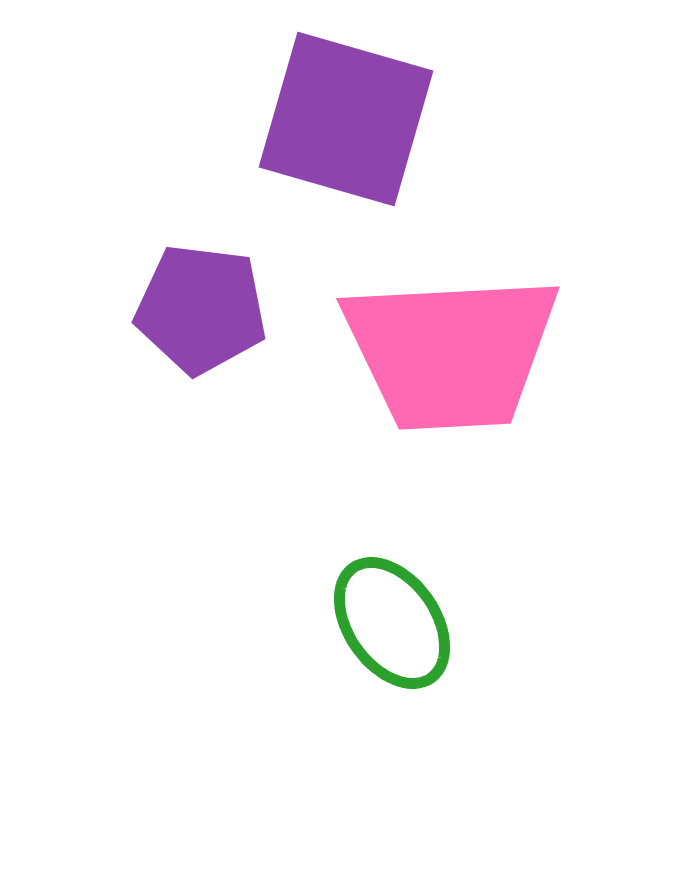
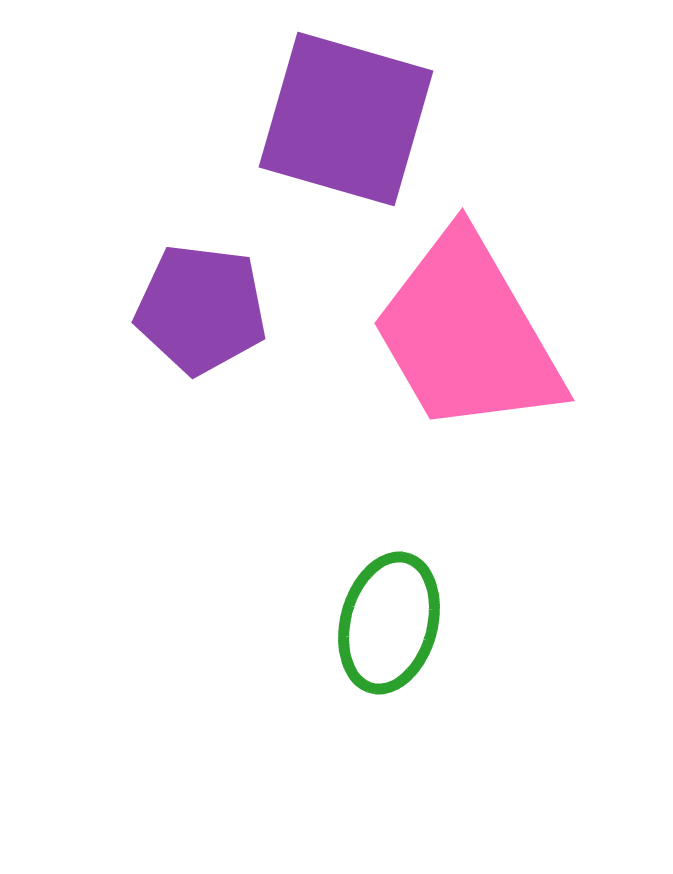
pink trapezoid: moved 16 px right, 18 px up; rotated 63 degrees clockwise
green ellipse: moved 3 px left; rotated 50 degrees clockwise
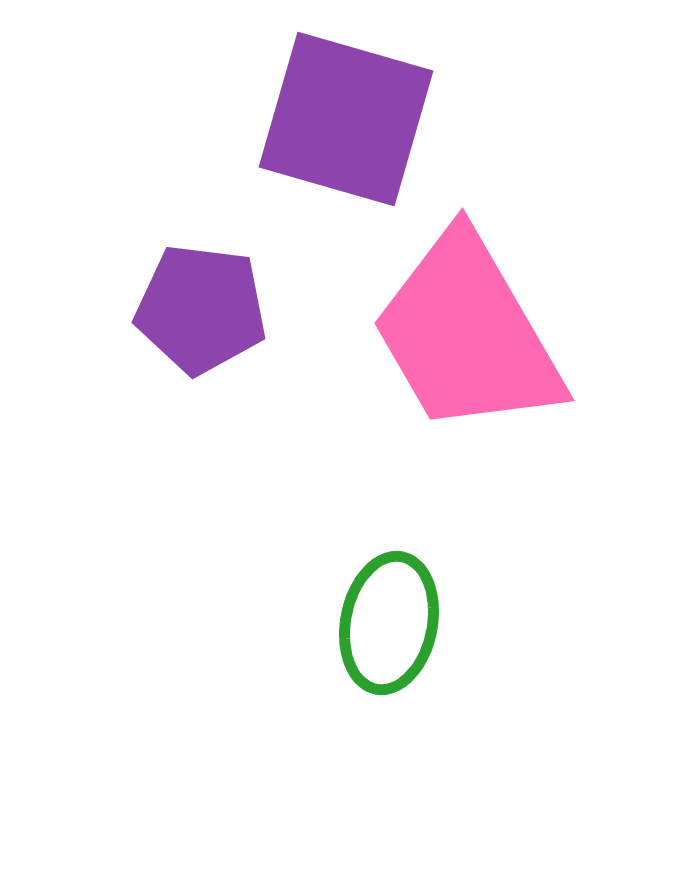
green ellipse: rotated 4 degrees counterclockwise
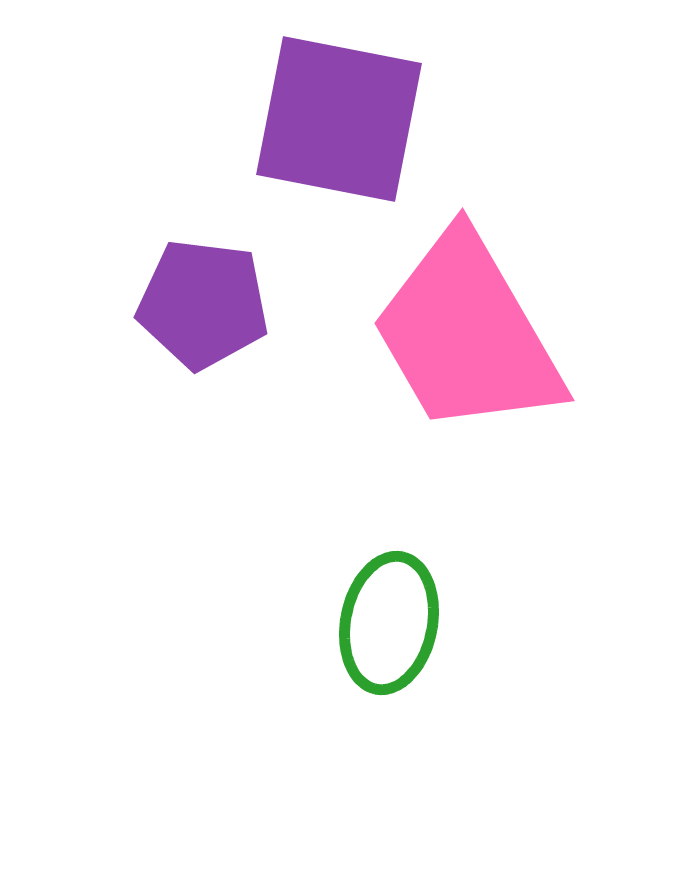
purple square: moved 7 px left; rotated 5 degrees counterclockwise
purple pentagon: moved 2 px right, 5 px up
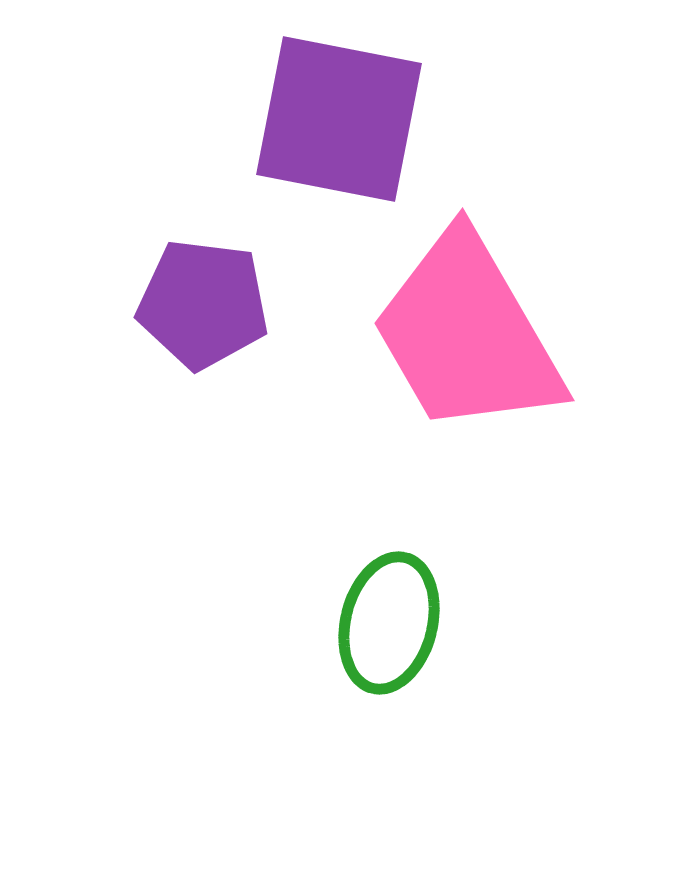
green ellipse: rotated 3 degrees clockwise
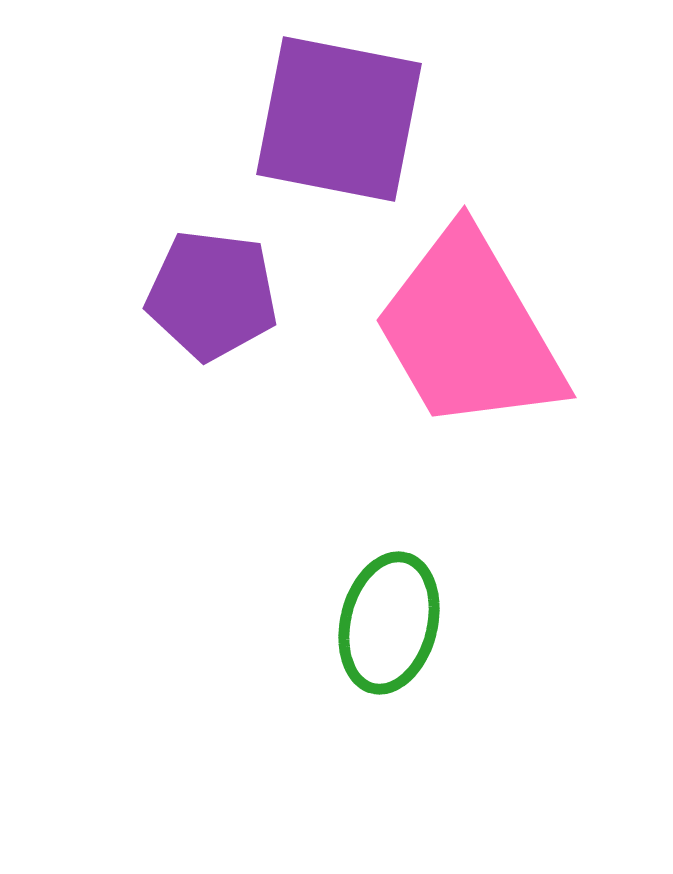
purple pentagon: moved 9 px right, 9 px up
pink trapezoid: moved 2 px right, 3 px up
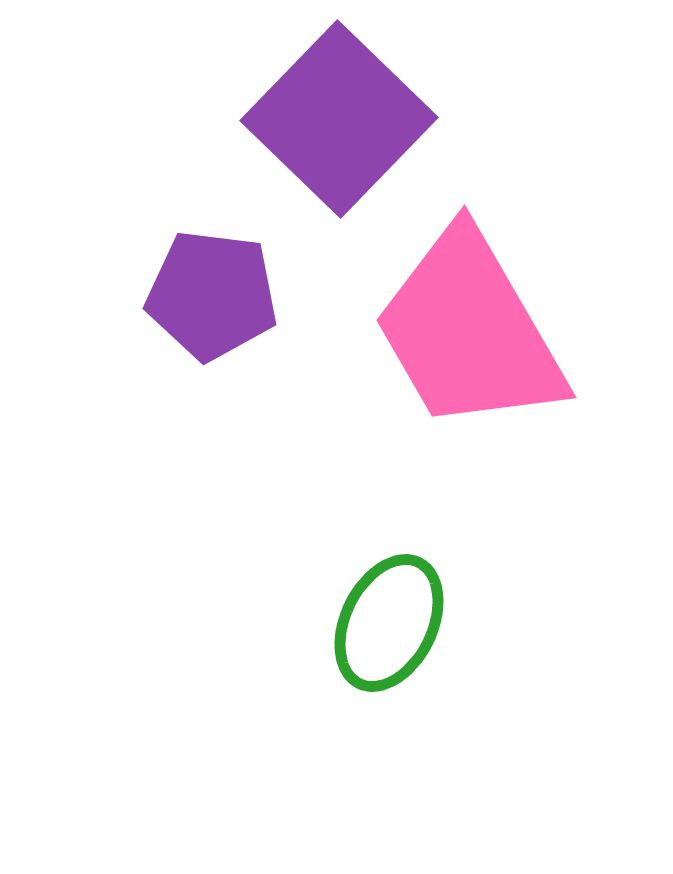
purple square: rotated 33 degrees clockwise
green ellipse: rotated 12 degrees clockwise
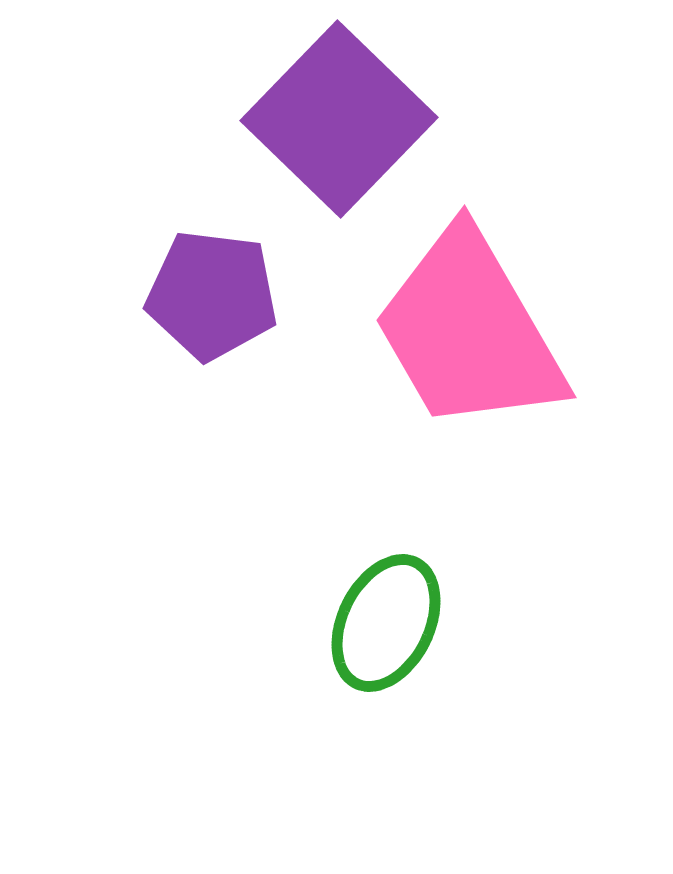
green ellipse: moved 3 px left
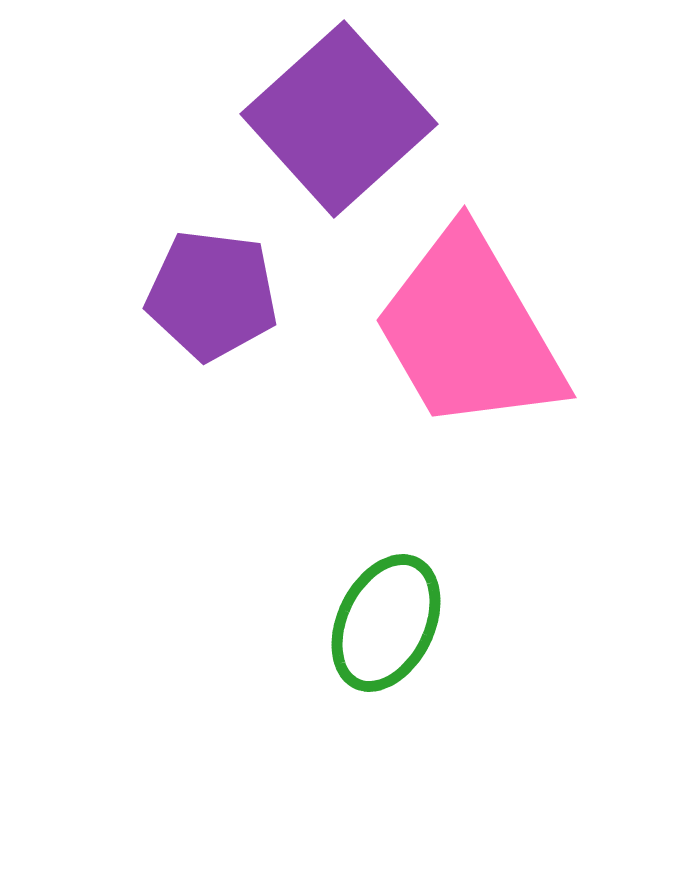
purple square: rotated 4 degrees clockwise
